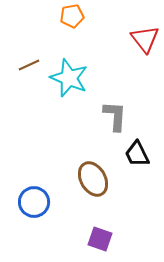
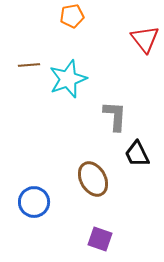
brown line: rotated 20 degrees clockwise
cyan star: moved 1 px left, 1 px down; rotated 30 degrees clockwise
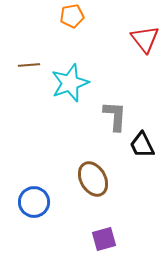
cyan star: moved 2 px right, 4 px down
black trapezoid: moved 5 px right, 9 px up
purple square: moved 4 px right; rotated 35 degrees counterclockwise
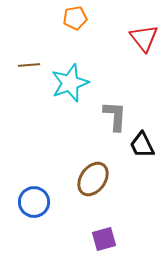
orange pentagon: moved 3 px right, 2 px down
red triangle: moved 1 px left, 1 px up
brown ellipse: rotated 64 degrees clockwise
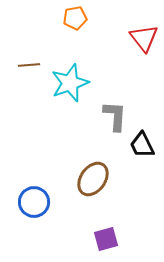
purple square: moved 2 px right
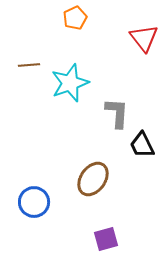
orange pentagon: rotated 15 degrees counterclockwise
gray L-shape: moved 2 px right, 3 px up
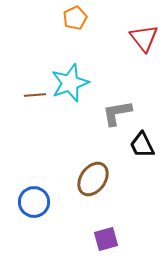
brown line: moved 6 px right, 30 px down
gray L-shape: rotated 104 degrees counterclockwise
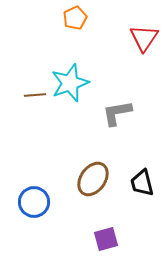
red triangle: rotated 12 degrees clockwise
black trapezoid: moved 38 px down; rotated 12 degrees clockwise
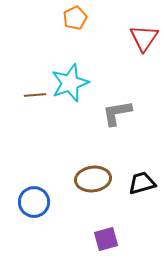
brown ellipse: rotated 48 degrees clockwise
black trapezoid: rotated 88 degrees clockwise
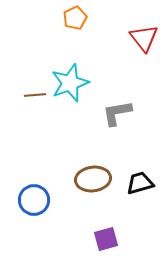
red triangle: rotated 12 degrees counterclockwise
black trapezoid: moved 2 px left
blue circle: moved 2 px up
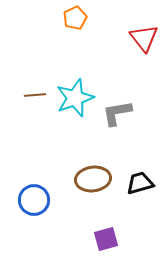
cyan star: moved 5 px right, 15 px down
